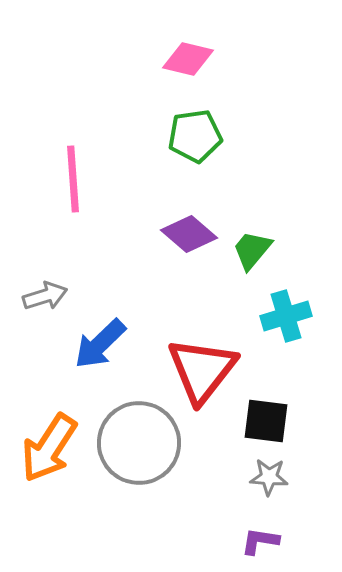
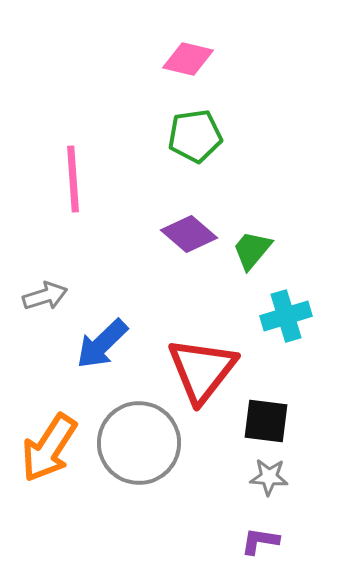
blue arrow: moved 2 px right
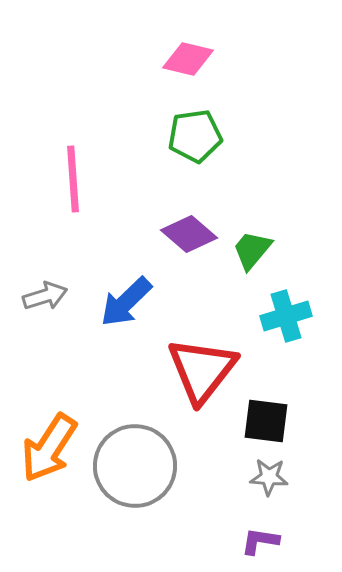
blue arrow: moved 24 px right, 42 px up
gray circle: moved 4 px left, 23 px down
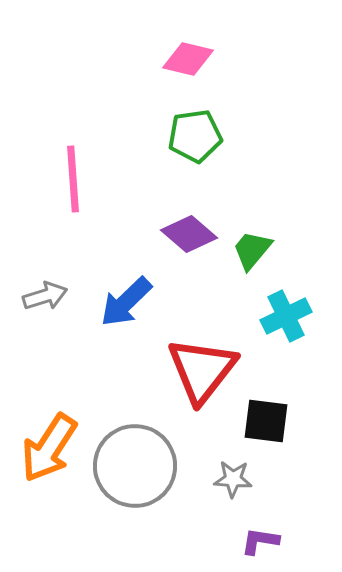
cyan cross: rotated 9 degrees counterclockwise
gray star: moved 36 px left, 2 px down
